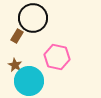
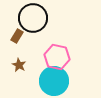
brown star: moved 4 px right
cyan circle: moved 25 px right
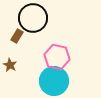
brown star: moved 9 px left
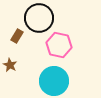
black circle: moved 6 px right
pink hexagon: moved 2 px right, 12 px up
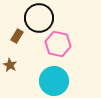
pink hexagon: moved 1 px left, 1 px up
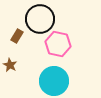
black circle: moved 1 px right, 1 px down
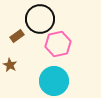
brown rectangle: rotated 24 degrees clockwise
pink hexagon: rotated 25 degrees counterclockwise
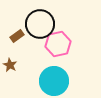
black circle: moved 5 px down
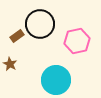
pink hexagon: moved 19 px right, 3 px up
brown star: moved 1 px up
cyan circle: moved 2 px right, 1 px up
